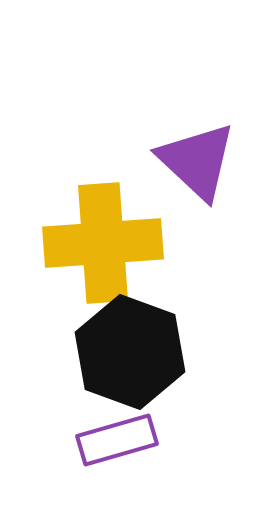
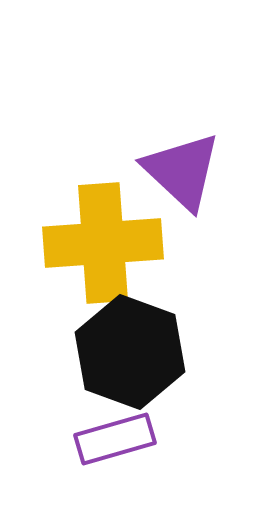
purple triangle: moved 15 px left, 10 px down
purple rectangle: moved 2 px left, 1 px up
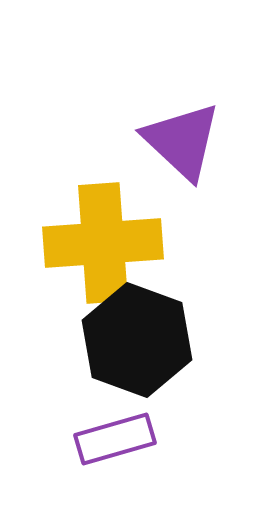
purple triangle: moved 30 px up
black hexagon: moved 7 px right, 12 px up
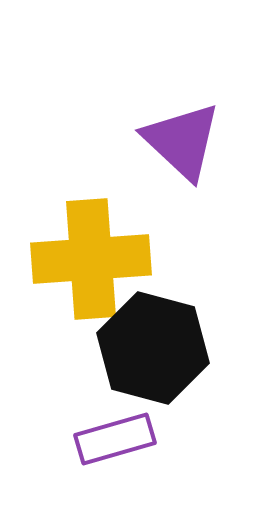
yellow cross: moved 12 px left, 16 px down
black hexagon: moved 16 px right, 8 px down; rotated 5 degrees counterclockwise
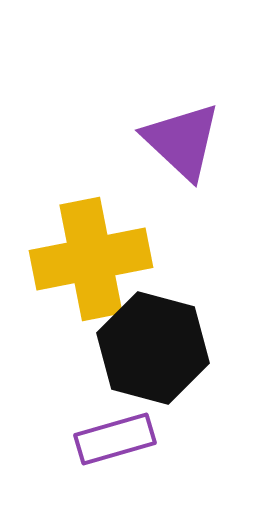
yellow cross: rotated 7 degrees counterclockwise
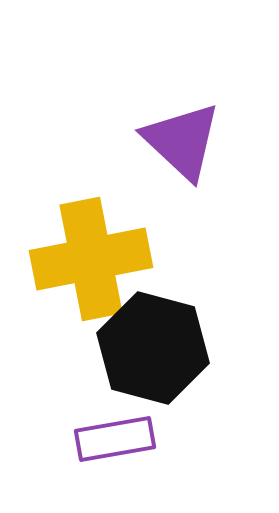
purple rectangle: rotated 6 degrees clockwise
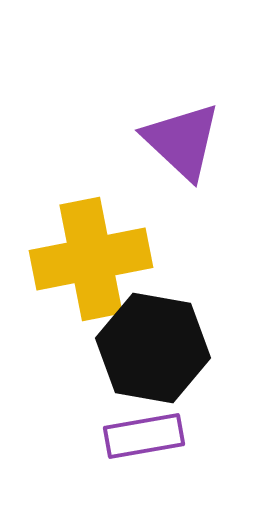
black hexagon: rotated 5 degrees counterclockwise
purple rectangle: moved 29 px right, 3 px up
